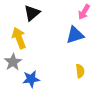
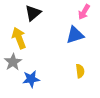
black triangle: moved 1 px right
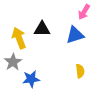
black triangle: moved 9 px right, 16 px down; rotated 42 degrees clockwise
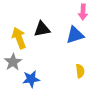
pink arrow: moved 1 px left; rotated 28 degrees counterclockwise
black triangle: rotated 12 degrees counterclockwise
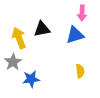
pink arrow: moved 1 px left, 1 px down
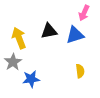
pink arrow: moved 2 px right; rotated 21 degrees clockwise
black triangle: moved 7 px right, 2 px down
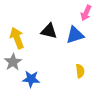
pink arrow: moved 2 px right
black triangle: rotated 24 degrees clockwise
yellow arrow: moved 2 px left
blue star: rotated 12 degrees clockwise
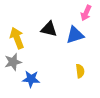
black triangle: moved 2 px up
gray star: rotated 18 degrees clockwise
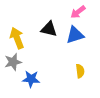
pink arrow: moved 8 px left, 1 px up; rotated 28 degrees clockwise
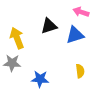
pink arrow: moved 3 px right; rotated 56 degrees clockwise
black triangle: moved 3 px up; rotated 30 degrees counterclockwise
gray star: moved 1 px left, 1 px down; rotated 18 degrees clockwise
blue star: moved 9 px right
